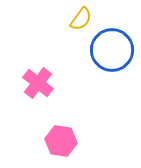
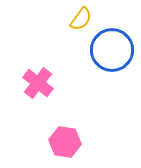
pink hexagon: moved 4 px right, 1 px down
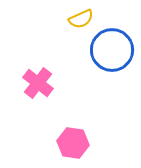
yellow semicircle: rotated 30 degrees clockwise
pink hexagon: moved 8 px right, 1 px down
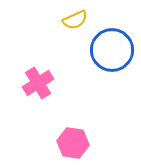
yellow semicircle: moved 6 px left, 1 px down
pink cross: rotated 20 degrees clockwise
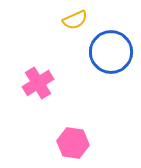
blue circle: moved 1 px left, 2 px down
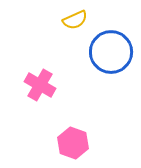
pink cross: moved 2 px right, 2 px down; rotated 28 degrees counterclockwise
pink hexagon: rotated 12 degrees clockwise
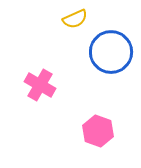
yellow semicircle: moved 1 px up
pink hexagon: moved 25 px right, 12 px up
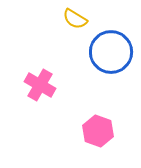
yellow semicircle: rotated 55 degrees clockwise
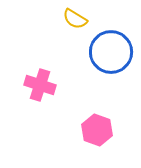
pink cross: rotated 12 degrees counterclockwise
pink hexagon: moved 1 px left, 1 px up
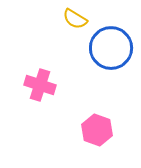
blue circle: moved 4 px up
